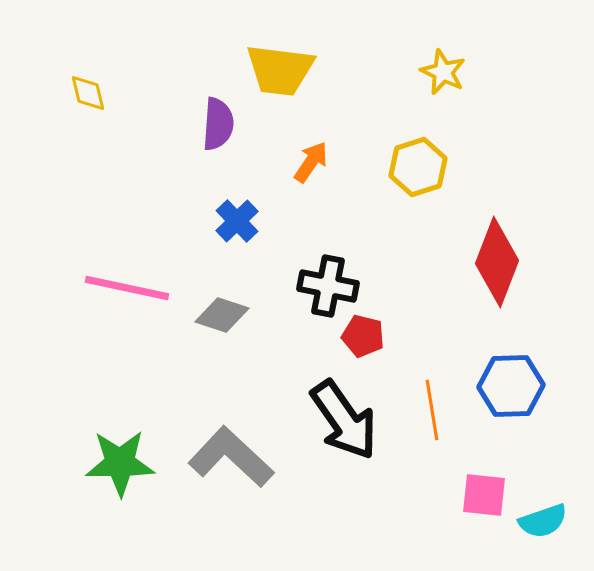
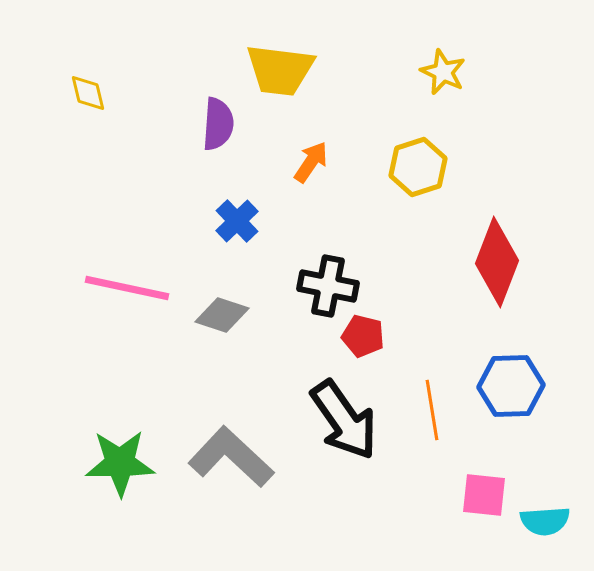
cyan semicircle: moved 2 px right; rotated 15 degrees clockwise
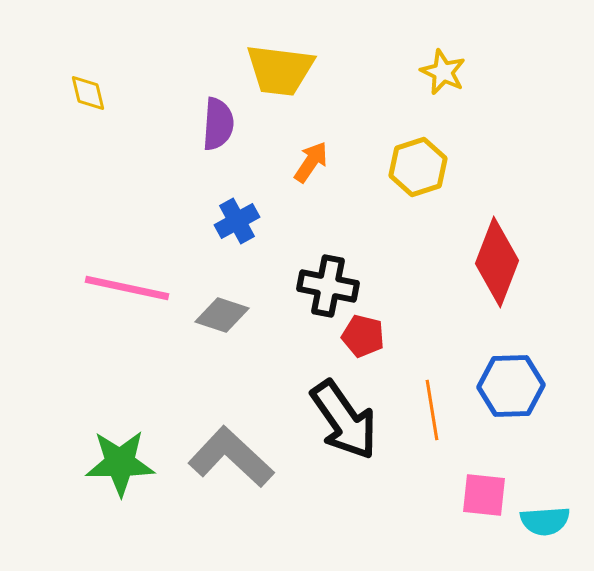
blue cross: rotated 15 degrees clockwise
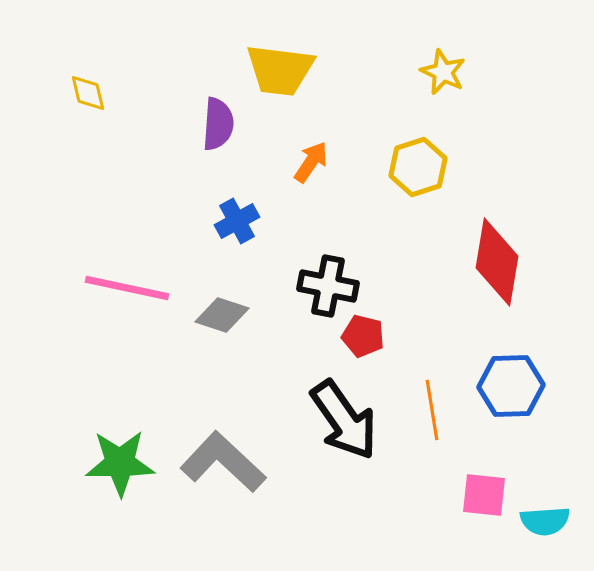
red diamond: rotated 12 degrees counterclockwise
gray L-shape: moved 8 px left, 5 px down
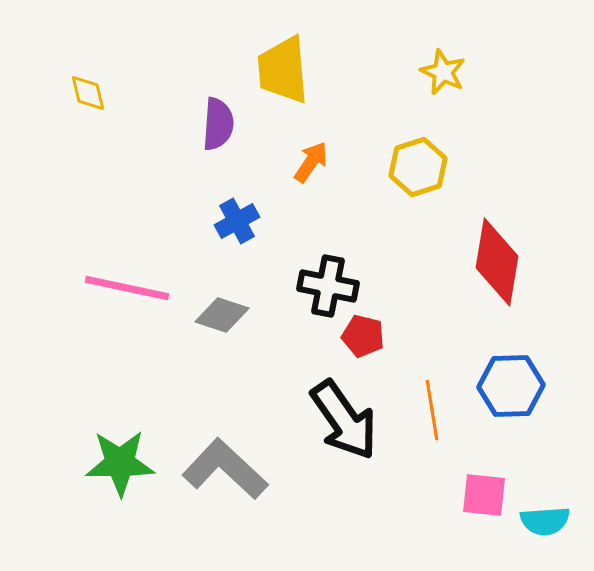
yellow trapezoid: moved 3 px right; rotated 78 degrees clockwise
gray L-shape: moved 2 px right, 7 px down
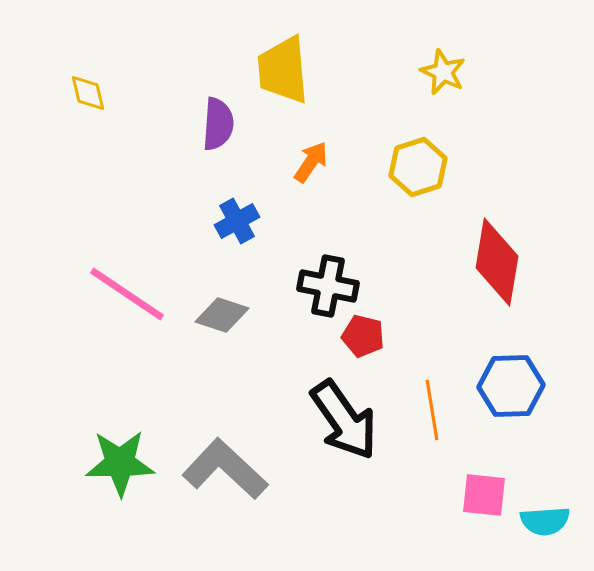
pink line: moved 6 px down; rotated 22 degrees clockwise
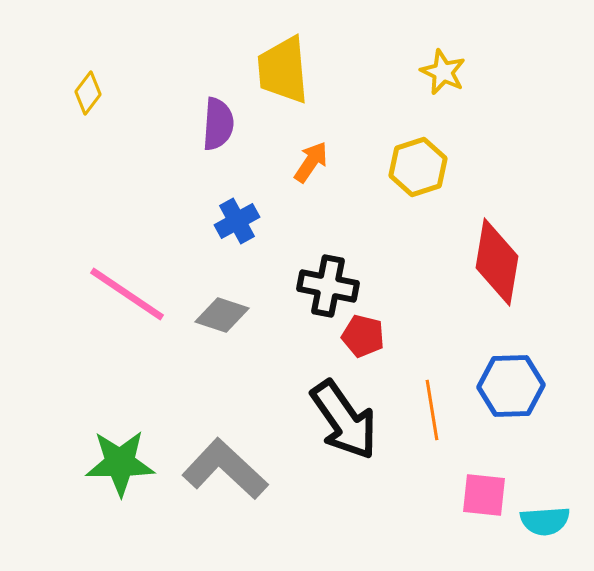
yellow diamond: rotated 51 degrees clockwise
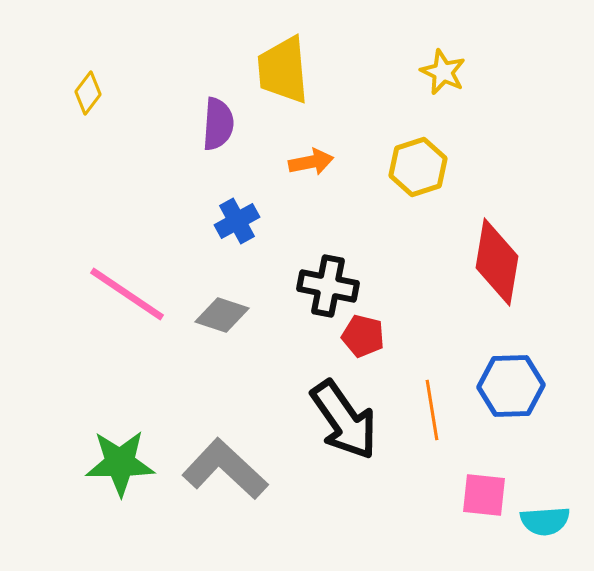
orange arrow: rotated 45 degrees clockwise
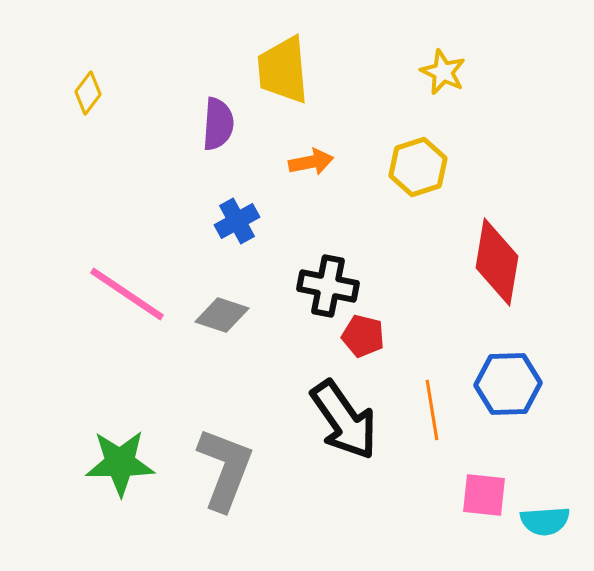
blue hexagon: moved 3 px left, 2 px up
gray L-shape: rotated 68 degrees clockwise
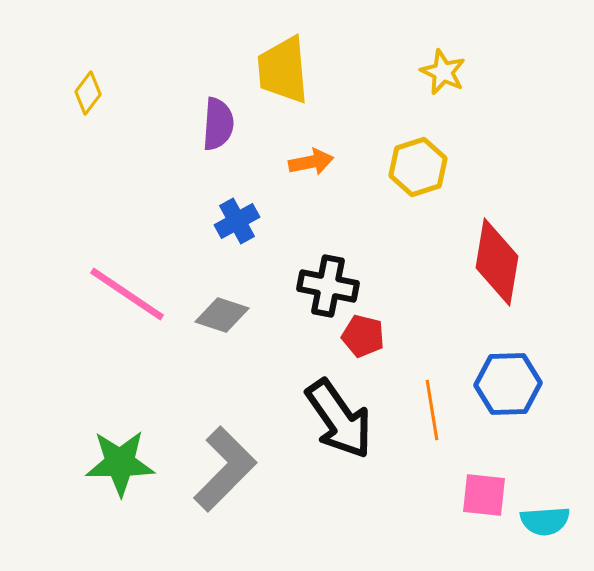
black arrow: moved 5 px left, 1 px up
gray L-shape: rotated 24 degrees clockwise
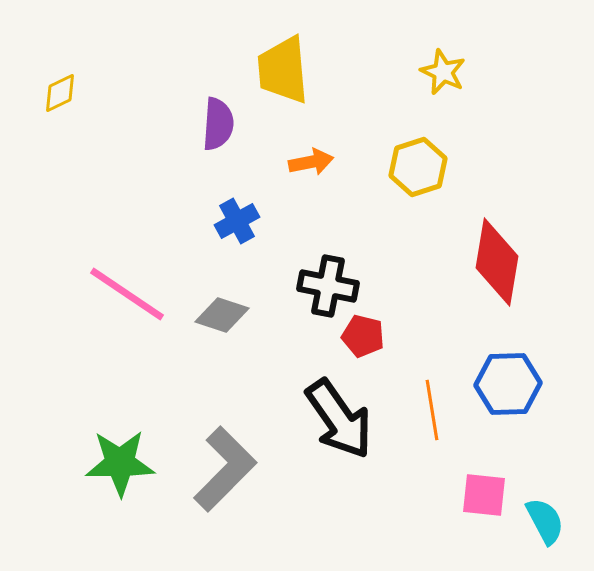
yellow diamond: moved 28 px left; rotated 27 degrees clockwise
cyan semicircle: rotated 114 degrees counterclockwise
